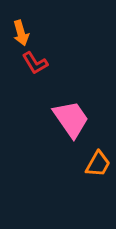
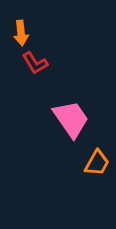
orange arrow: rotated 10 degrees clockwise
orange trapezoid: moved 1 px left, 1 px up
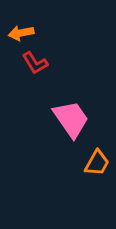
orange arrow: rotated 85 degrees clockwise
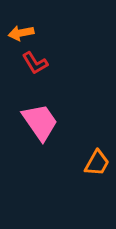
pink trapezoid: moved 31 px left, 3 px down
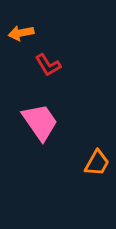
red L-shape: moved 13 px right, 2 px down
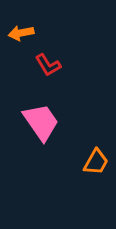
pink trapezoid: moved 1 px right
orange trapezoid: moved 1 px left, 1 px up
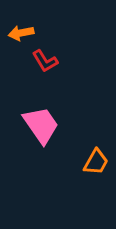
red L-shape: moved 3 px left, 4 px up
pink trapezoid: moved 3 px down
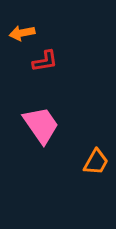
orange arrow: moved 1 px right
red L-shape: rotated 68 degrees counterclockwise
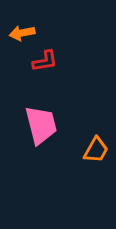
pink trapezoid: rotated 21 degrees clockwise
orange trapezoid: moved 12 px up
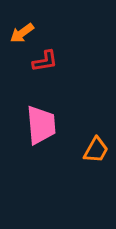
orange arrow: rotated 25 degrees counterclockwise
pink trapezoid: rotated 9 degrees clockwise
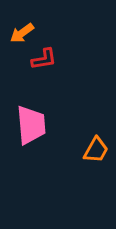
red L-shape: moved 1 px left, 2 px up
pink trapezoid: moved 10 px left
